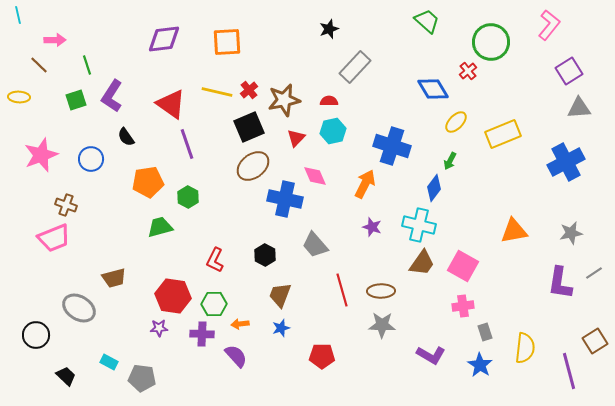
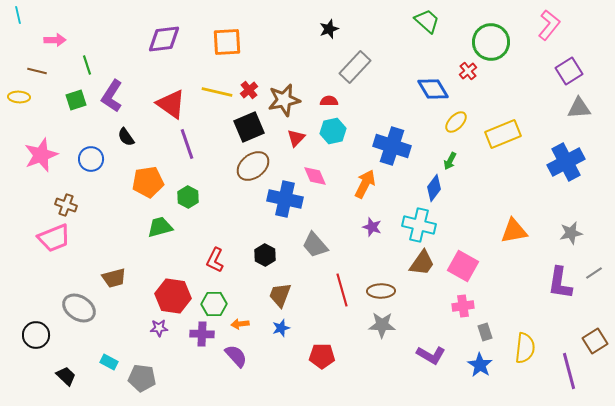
brown line at (39, 65): moved 2 px left, 6 px down; rotated 30 degrees counterclockwise
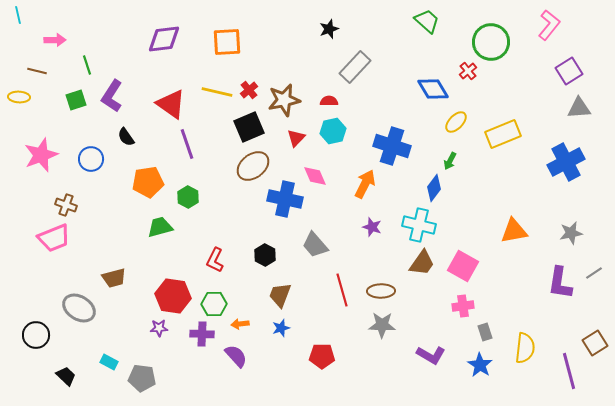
brown square at (595, 341): moved 2 px down
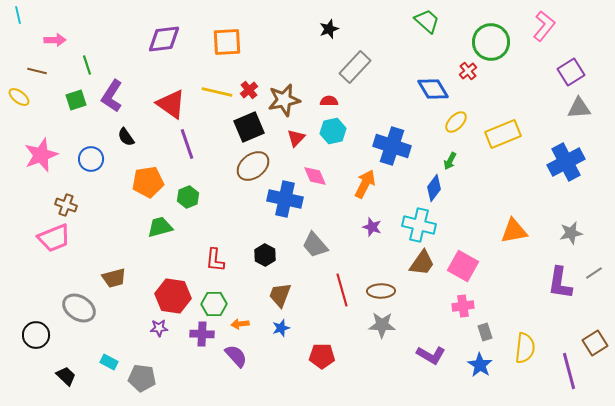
pink L-shape at (549, 25): moved 5 px left, 1 px down
purple square at (569, 71): moved 2 px right, 1 px down
yellow ellipse at (19, 97): rotated 35 degrees clockwise
green hexagon at (188, 197): rotated 10 degrees clockwise
red L-shape at (215, 260): rotated 20 degrees counterclockwise
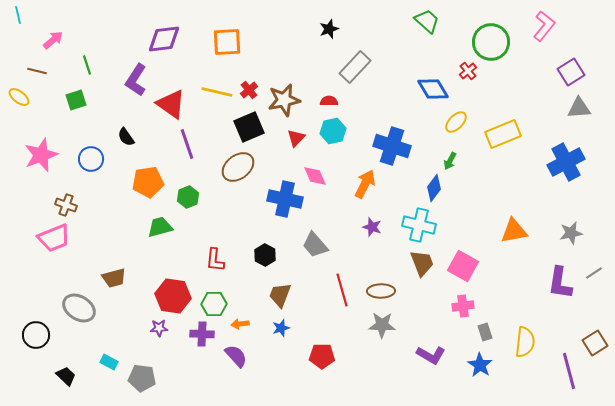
pink arrow at (55, 40): moved 2 px left; rotated 40 degrees counterclockwise
purple L-shape at (112, 96): moved 24 px right, 16 px up
brown ellipse at (253, 166): moved 15 px left, 1 px down
brown trapezoid at (422, 263): rotated 56 degrees counterclockwise
yellow semicircle at (525, 348): moved 6 px up
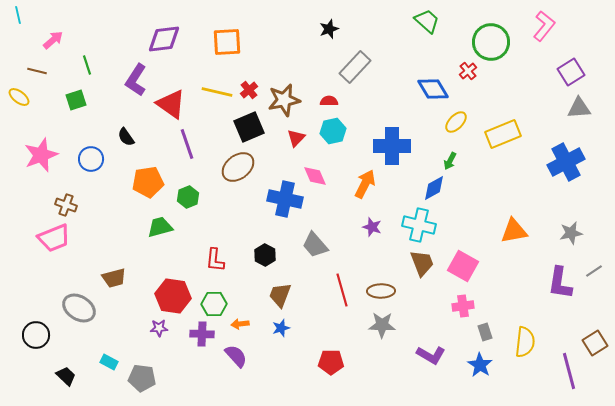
blue cross at (392, 146): rotated 18 degrees counterclockwise
blue diamond at (434, 188): rotated 24 degrees clockwise
gray line at (594, 273): moved 2 px up
red pentagon at (322, 356): moved 9 px right, 6 px down
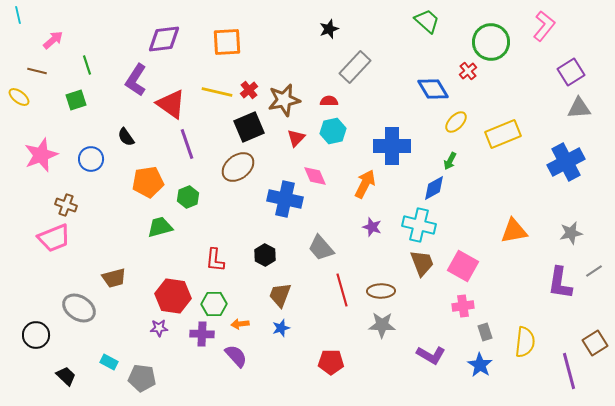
gray trapezoid at (315, 245): moved 6 px right, 3 px down
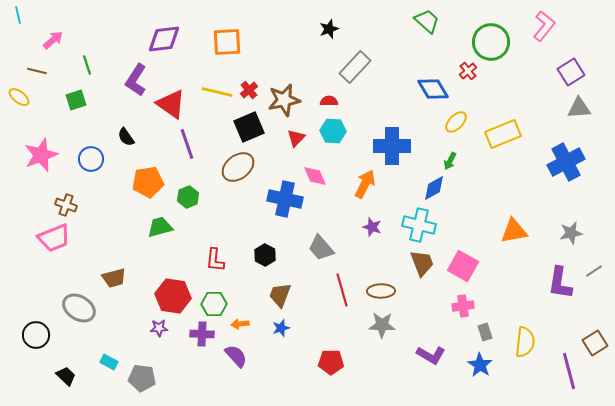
cyan hexagon at (333, 131): rotated 15 degrees clockwise
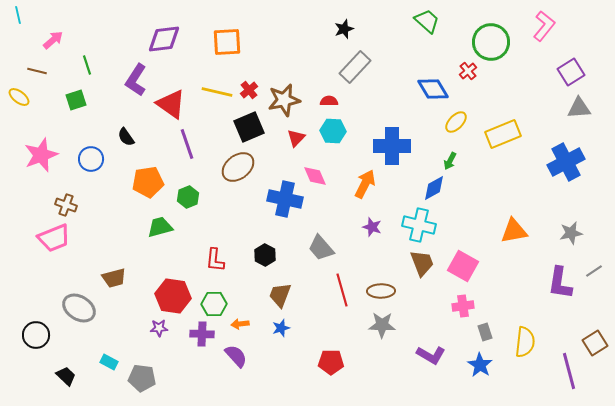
black star at (329, 29): moved 15 px right
